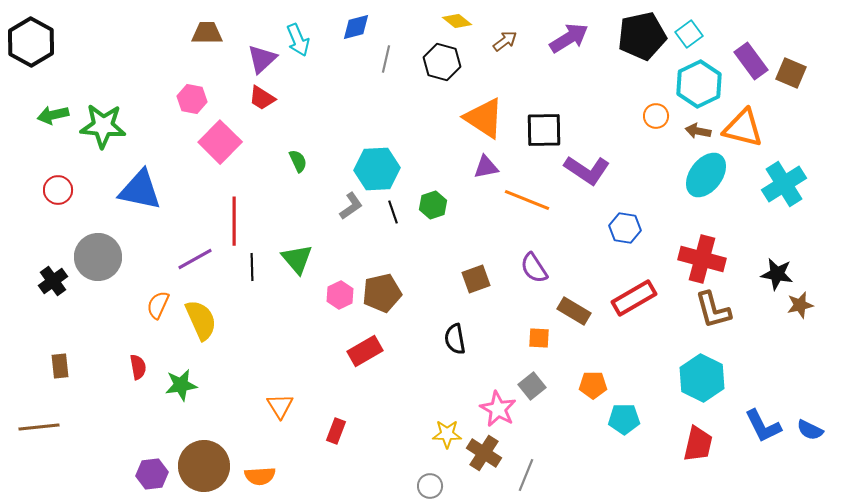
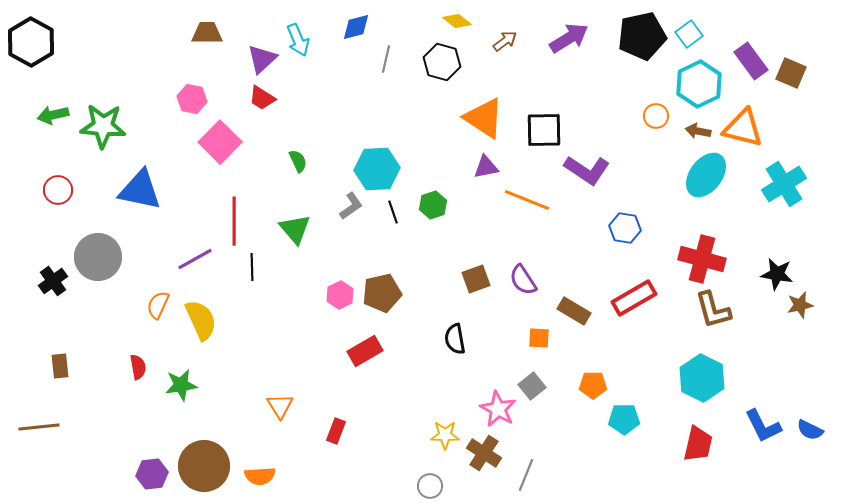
green triangle at (297, 259): moved 2 px left, 30 px up
purple semicircle at (534, 268): moved 11 px left, 12 px down
yellow star at (447, 434): moved 2 px left, 1 px down
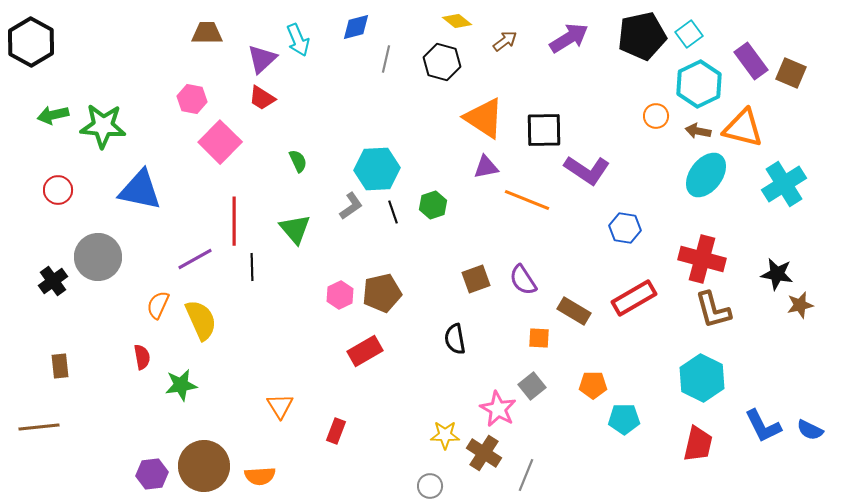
red semicircle at (138, 367): moved 4 px right, 10 px up
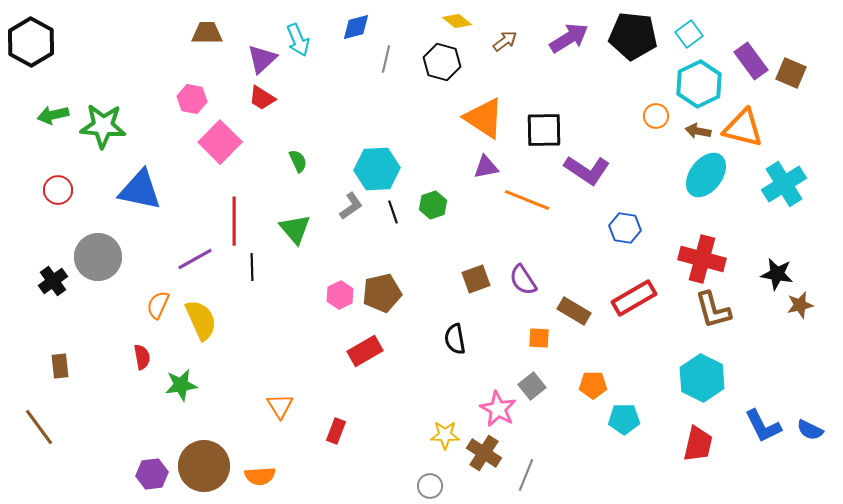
black pentagon at (642, 36): moved 9 px left; rotated 18 degrees clockwise
brown line at (39, 427): rotated 60 degrees clockwise
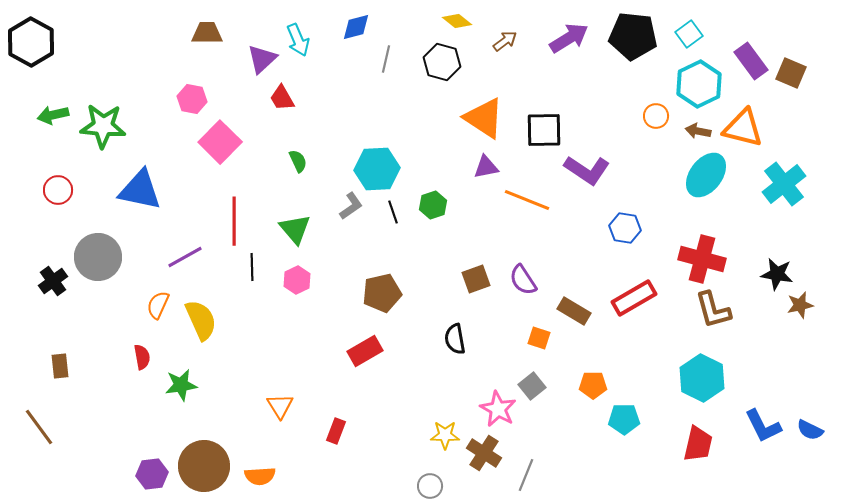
red trapezoid at (262, 98): moved 20 px right; rotated 28 degrees clockwise
cyan cross at (784, 184): rotated 6 degrees counterclockwise
purple line at (195, 259): moved 10 px left, 2 px up
pink hexagon at (340, 295): moved 43 px left, 15 px up
orange square at (539, 338): rotated 15 degrees clockwise
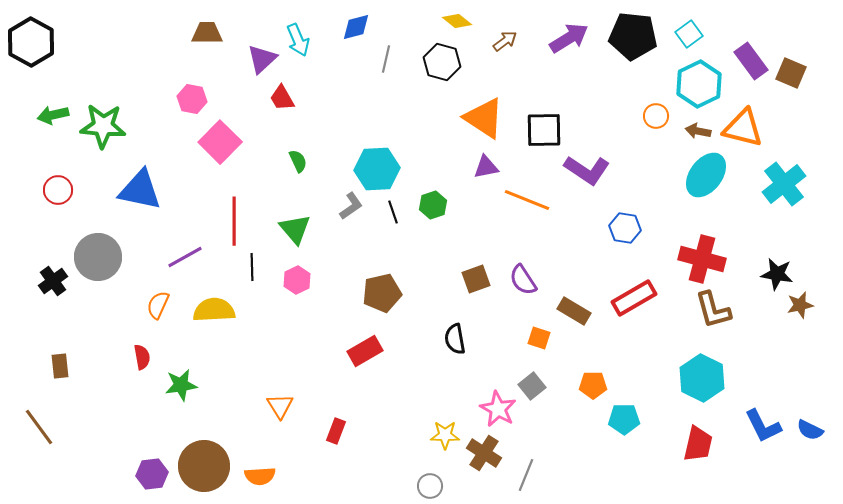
yellow semicircle at (201, 320): moved 13 px right, 10 px up; rotated 69 degrees counterclockwise
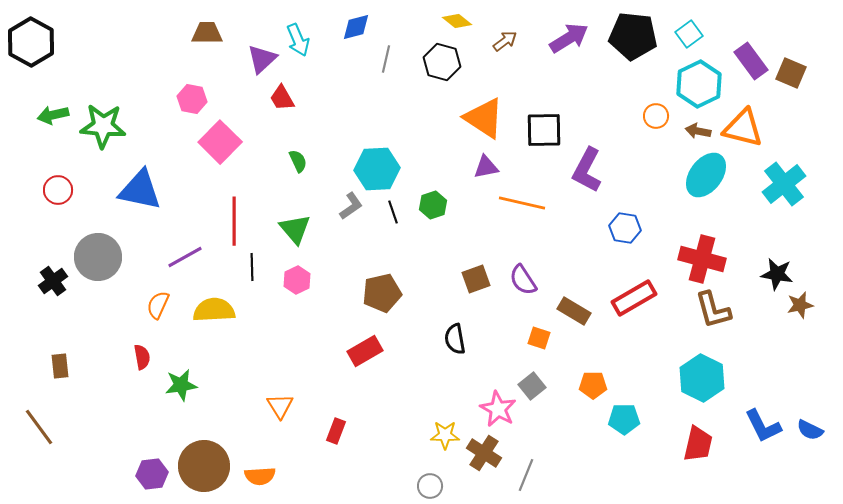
purple L-shape at (587, 170): rotated 84 degrees clockwise
orange line at (527, 200): moved 5 px left, 3 px down; rotated 9 degrees counterclockwise
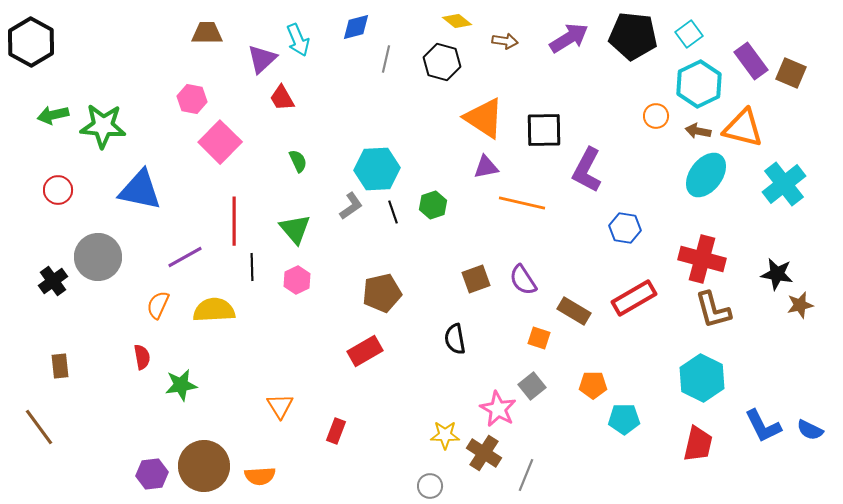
brown arrow at (505, 41): rotated 45 degrees clockwise
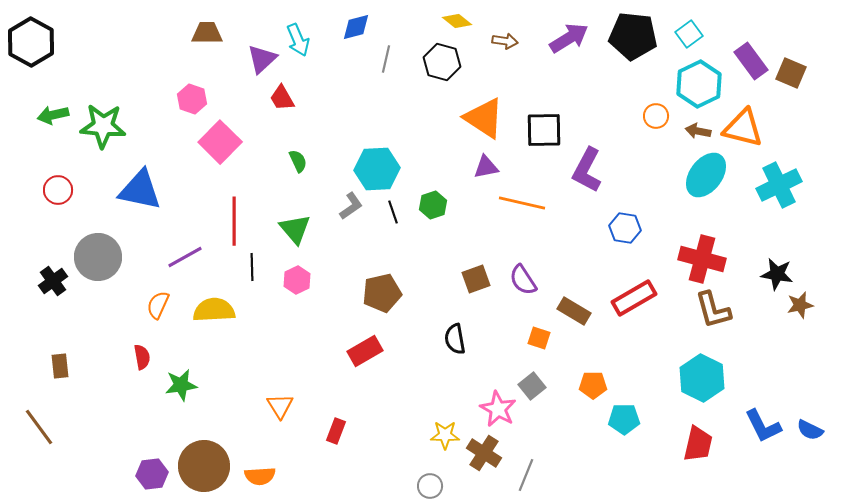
pink hexagon at (192, 99): rotated 8 degrees clockwise
cyan cross at (784, 184): moved 5 px left, 1 px down; rotated 12 degrees clockwise
